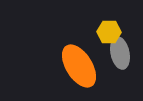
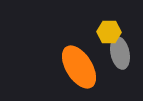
orange ellipse: moved 1 px down
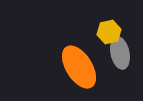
yellow hexagon: rotated 15 degrees counterclockwise
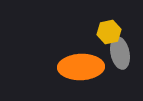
orange ellipse: moved 2 px right; rotated 60 degrees counterclockwise
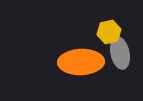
orange ellipse: moved 5 px up
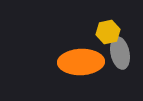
yellow hexagon: moved 1 px left
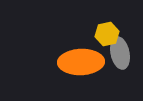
yellow hexagon: moved 1 px left, 2 px down
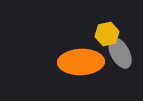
gray ellipse: rotated 16 degrees counterclockwise
